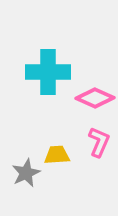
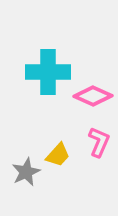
pink diamond: moved 2 px left, 2 px up
yellow trapezoid: moved 1 px right; rotated 136 degrees clockwise
gray star: moved 1 px up
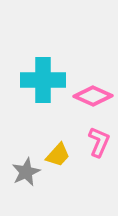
cyan cross: moved 5 px left, 8 px down
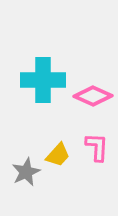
pink L-shape: moved 2 px left, 5 px down; rotated 20 degrees counterclockwise
